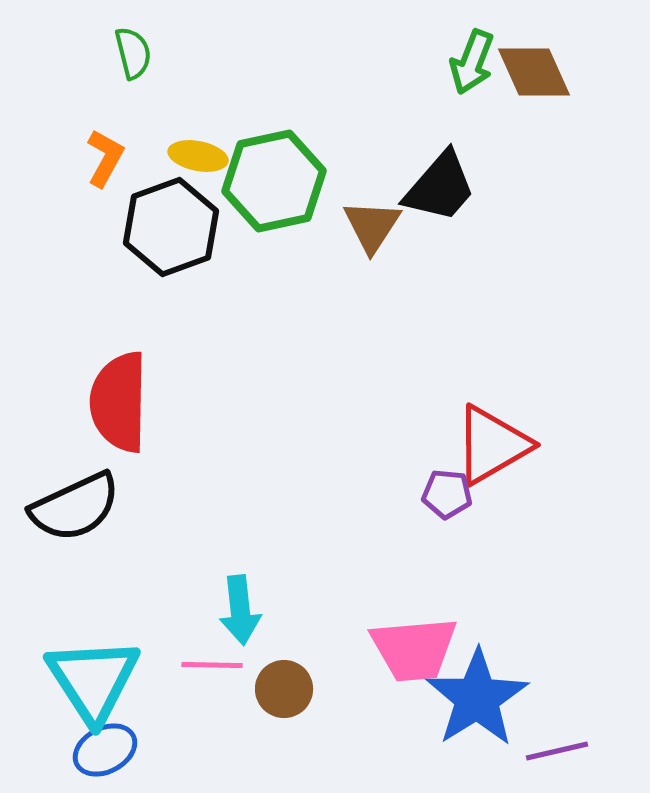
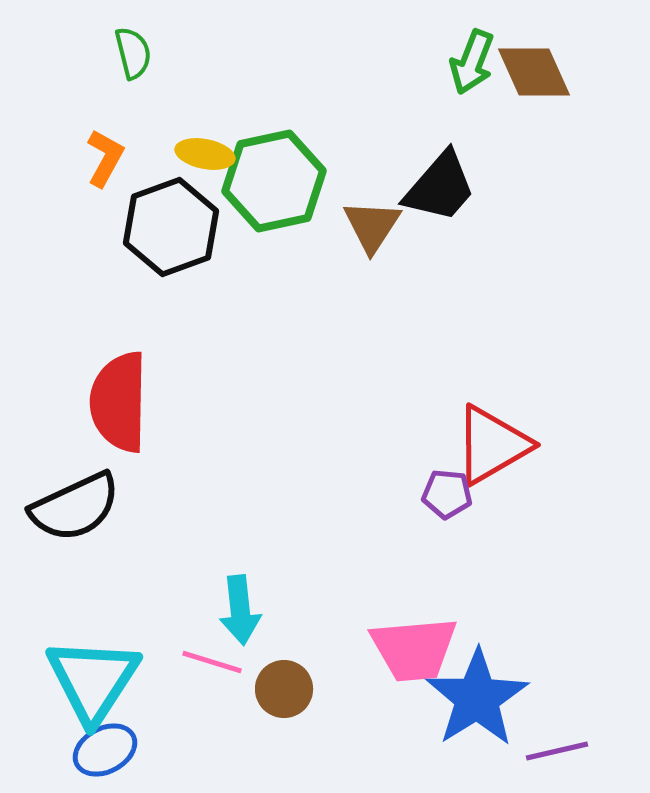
yellow ellipse: moved 7 px right, 2 px up
pink line: moved 3 px up; rotated 16 degrees clockwise
cyan triangle: rotated 6 degrees clockwise
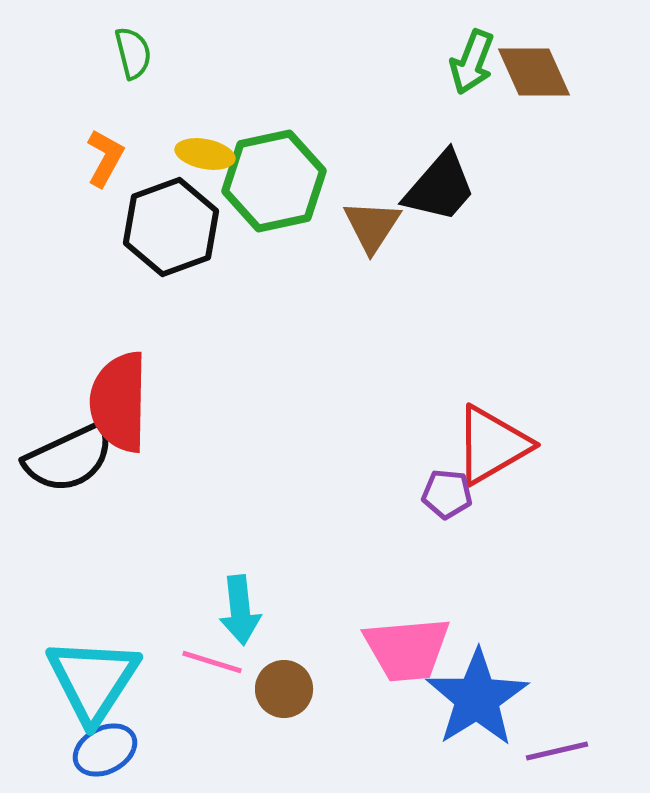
black semicircle: moved 6 px left, 49 px up
pink trapezoid: moved 7 px left
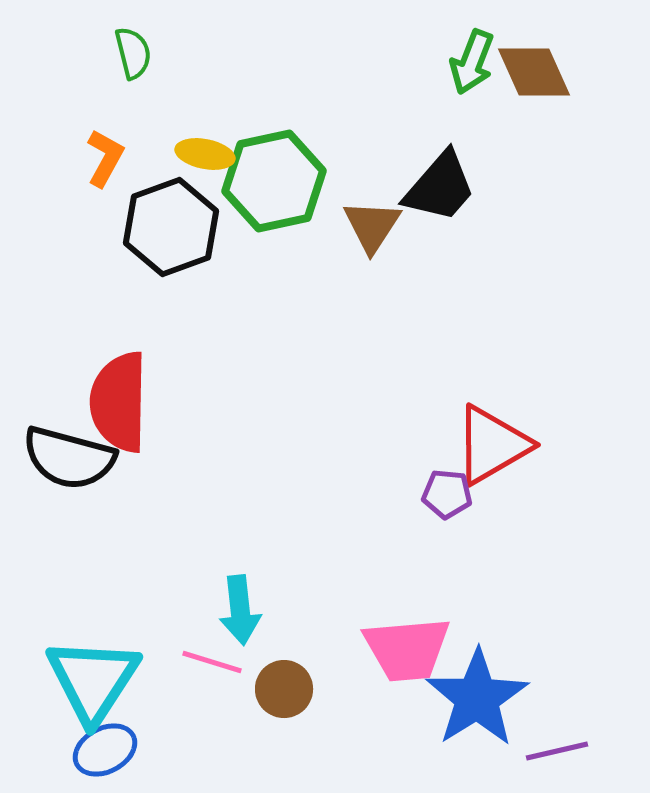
black semicircle: rotated 40 degrees clockwise
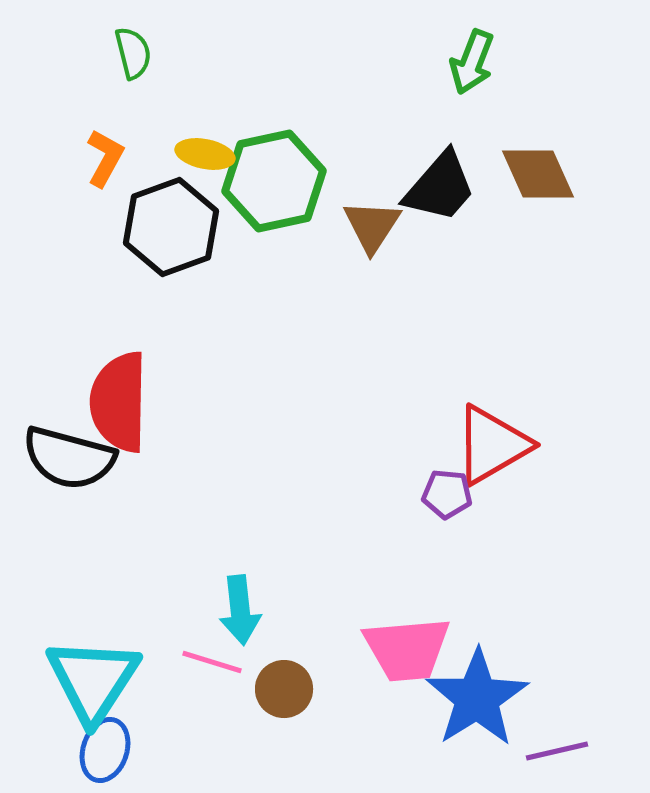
brown diamond: moved 4 px right, 102 px down
blue ellipse: rotated 44 degrees counterclockwise
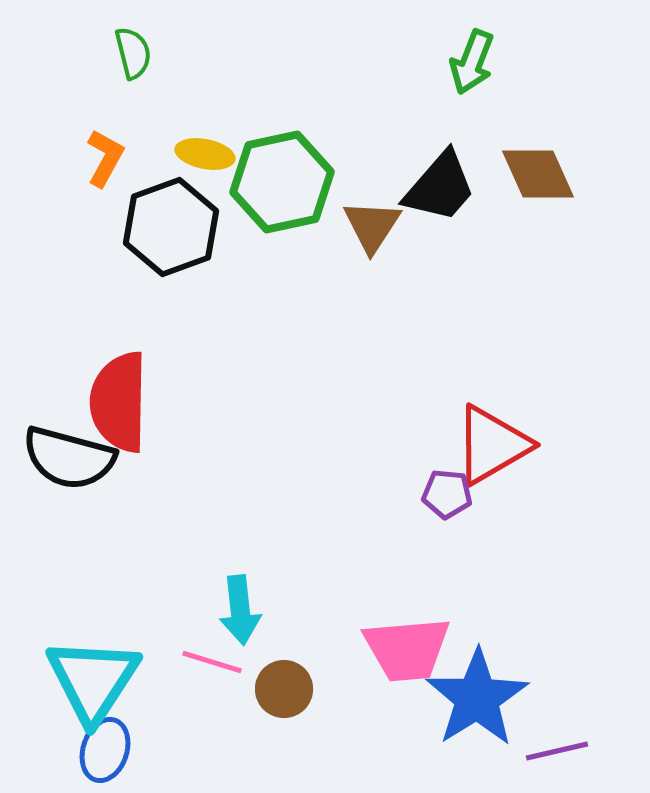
green hexagon: moved 8 px right, 1 px down
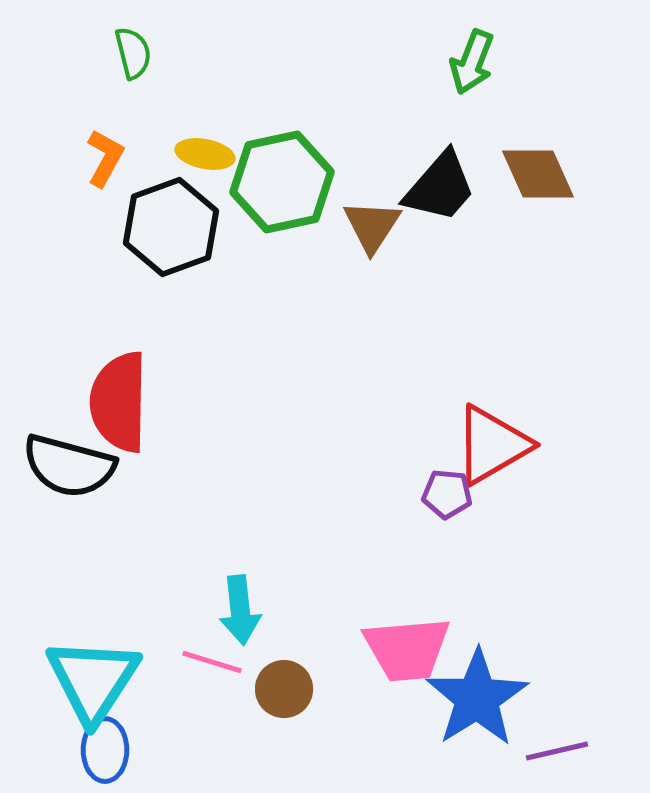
black semicircle: moved 8 px down
blue ellipse: rotated 18 degrees counterclockwise
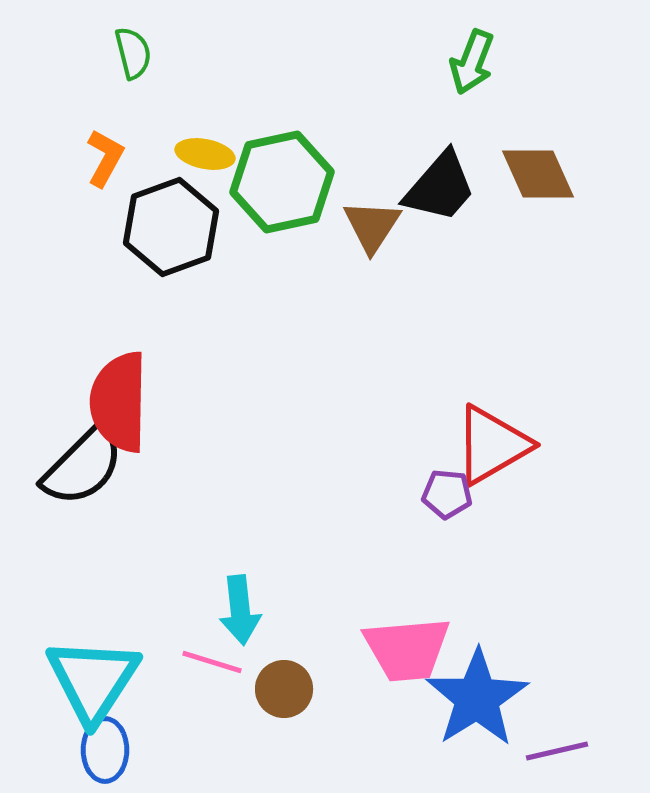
black semicircle: moved 14 px right; rotated 60 degrees counterclockwise
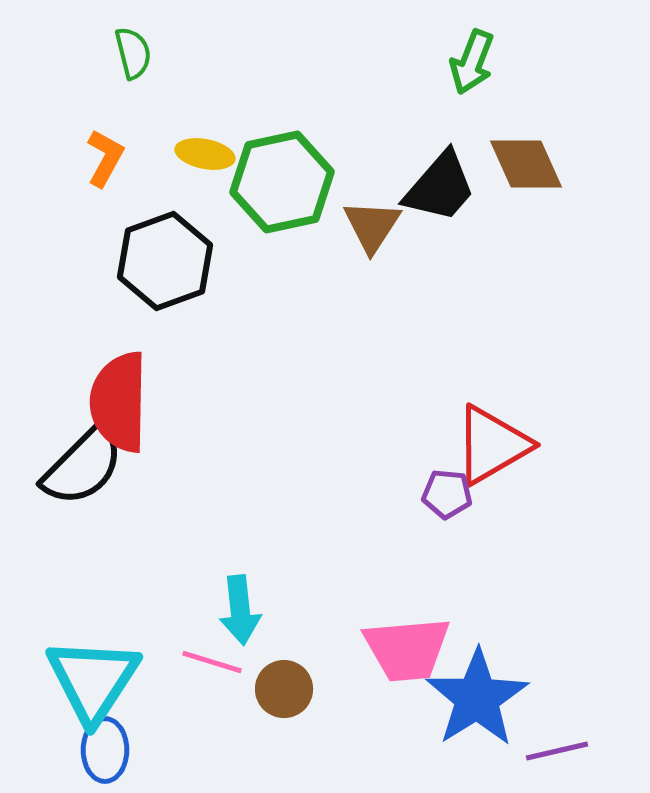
brown diamond: moved 12 px left, 10 px up
black hexagon: moved 6 px left, 34 px down
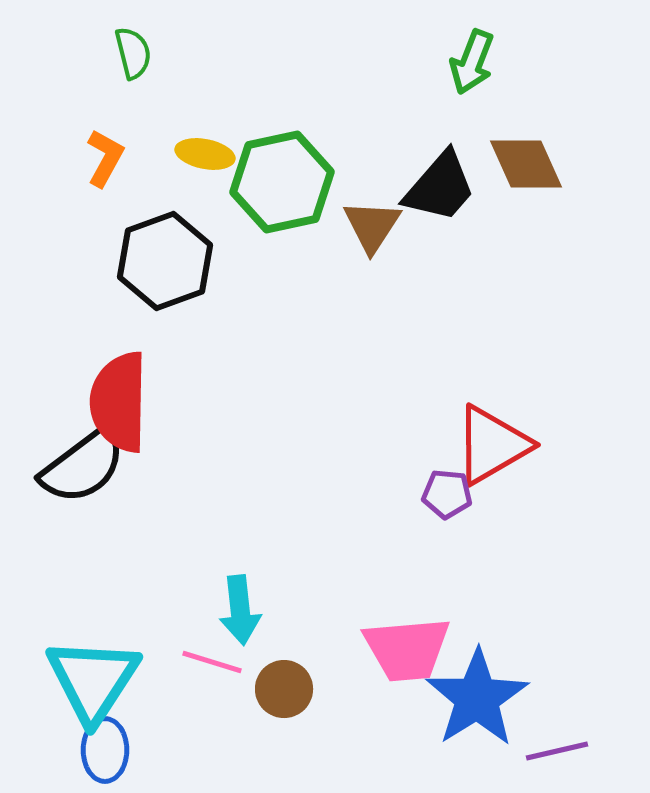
black semicircle: rotated 8 degrees clockwise
